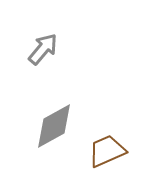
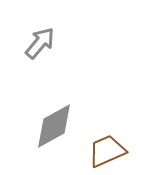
gray arrow: moved 3 px left, 6 px up
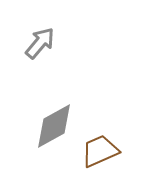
brown trapezoid: moved 7 px left
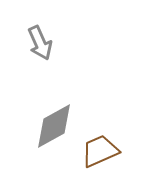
gray arrow: rotated 116 degrees clockwise
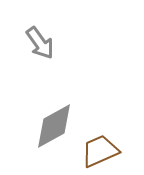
gray arrow: rotated 12 degrees counterclockwise
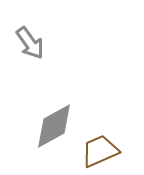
gray arrow: moved 10 px left
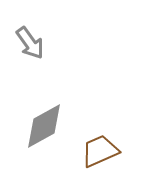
gray diamond: moved 10 px left
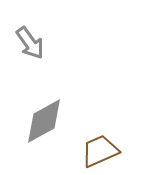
gray diamond: moved 5 px up
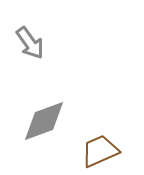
gray diamond: rotated 9 degrees clockwise
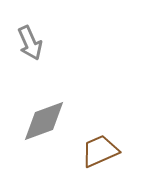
gray arrow: rotated 12 degrees clockwise
